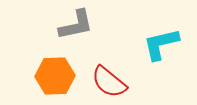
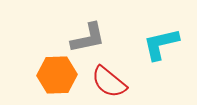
gray L-shape: moved 12 px right, 13 px down
orange hexagon: moved 2 px right, 1 px up
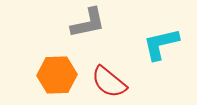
gray L-shape: moved 15 px up
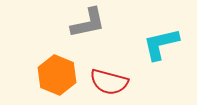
orange hexagon: rotated 24 degrees clockwise
red semicircle: rotated 24 degrees counterclockwise
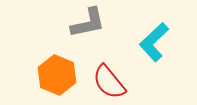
cyan L-shape: moved 7 px left, 2 px up; rotated 30 degrees counterclockwise
red semicircle: rotated 36 degrees clockwise
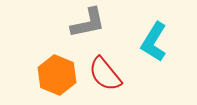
cyan L-shape: rotated 15 degrees counterclockwise
red semicircle: moved 4 px left, 8 px up
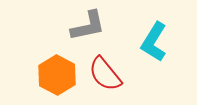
gray L-shape: moved 3 px down
orange hexagon: rotated 6 degrees clockwise
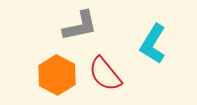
gray L-shape: moved 8 px left
cyan L-shape: moved 1 px left, 2 px down
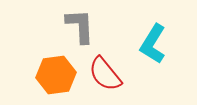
gray L-shape: rotated 81 degrees counterclockwise
orange hexagon: moved 1 px left; rotated 24 degrees clockwise
